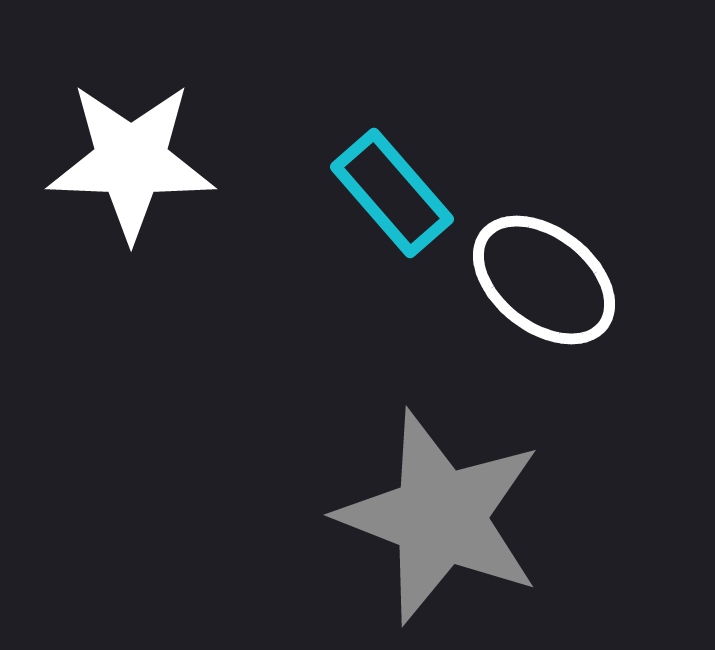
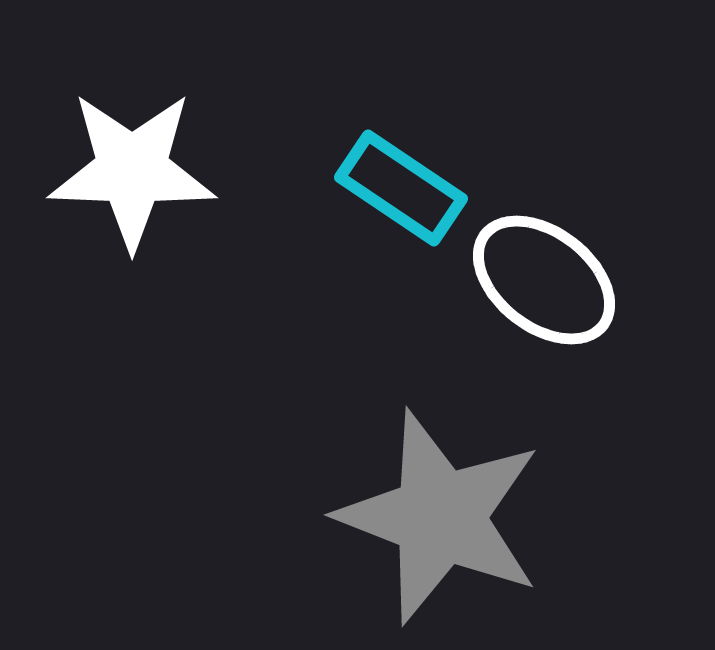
white star: moved 1 px right, 9 px down
cyan rectangle: moved 9 px right, 5 px up; rotated 15 degrees counterclockwise
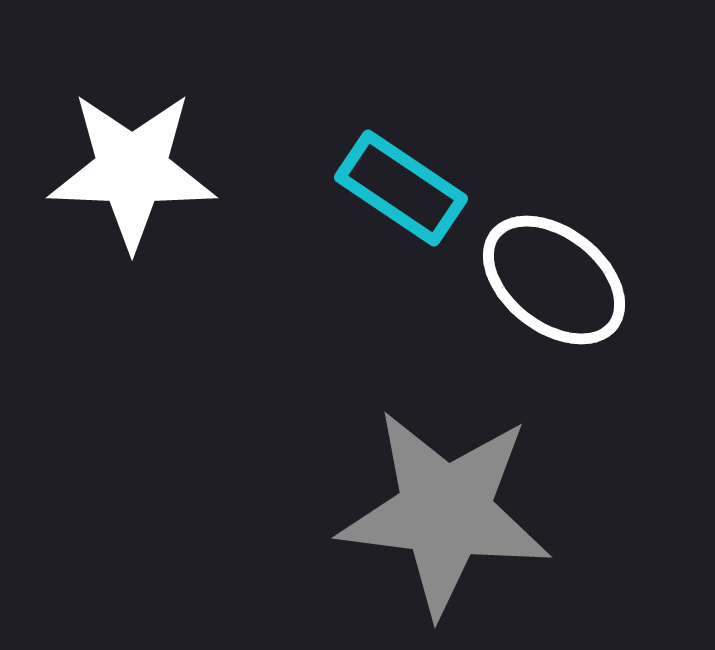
white ellipse: moved 10 px right
gray star: moved 5 px right, 5 px up; rotated 14 degrees counterclockwise
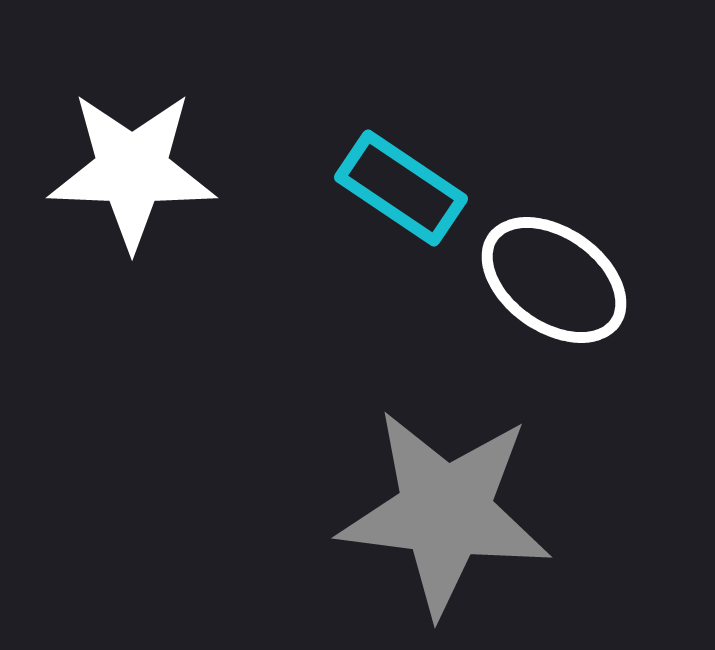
white ellipse: rotated 3 degrees counterclockwise
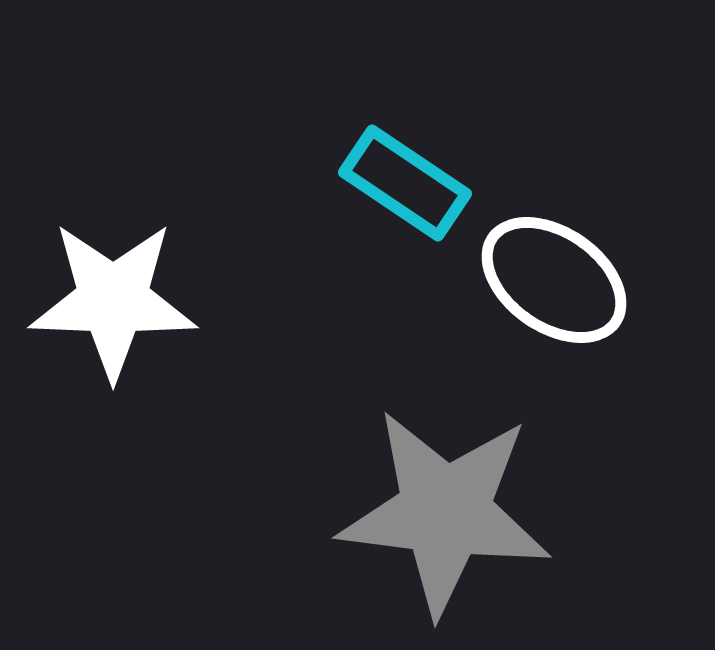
white star: moved 19 px left, 130 px down
cyan rectangle: moved 4 px right, 5 px up
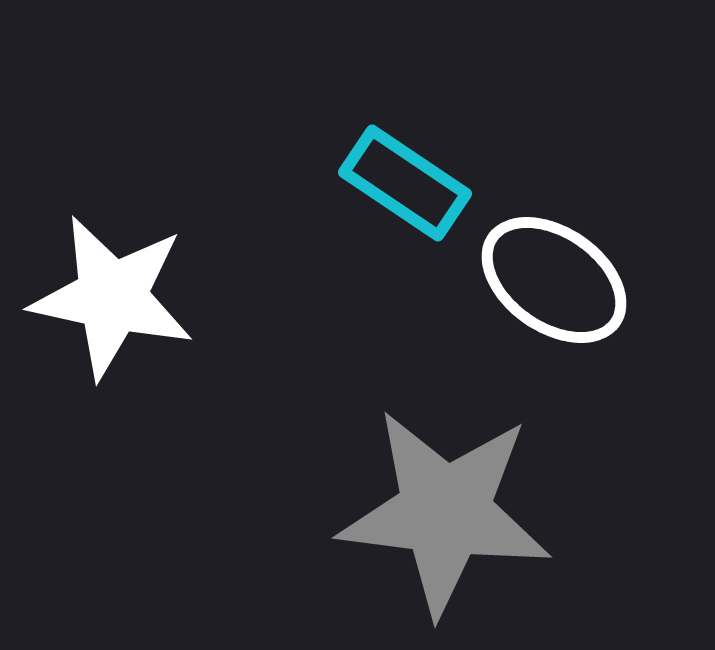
white star: moved 1 px left, 3 px up; rotated 10 degrees clockwise
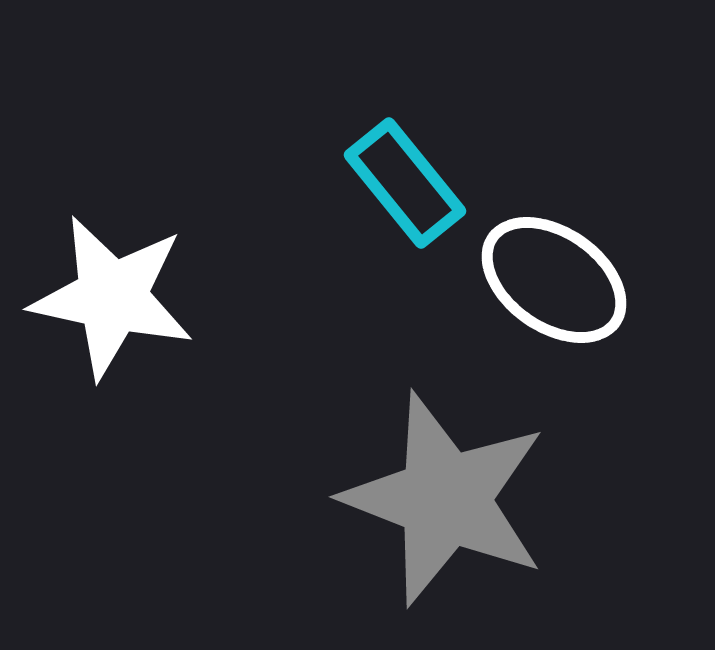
cyan rectangle: rotated 17 degrees clockwise
gray star: moved 13 px up; rotated 14 degrees clockwise
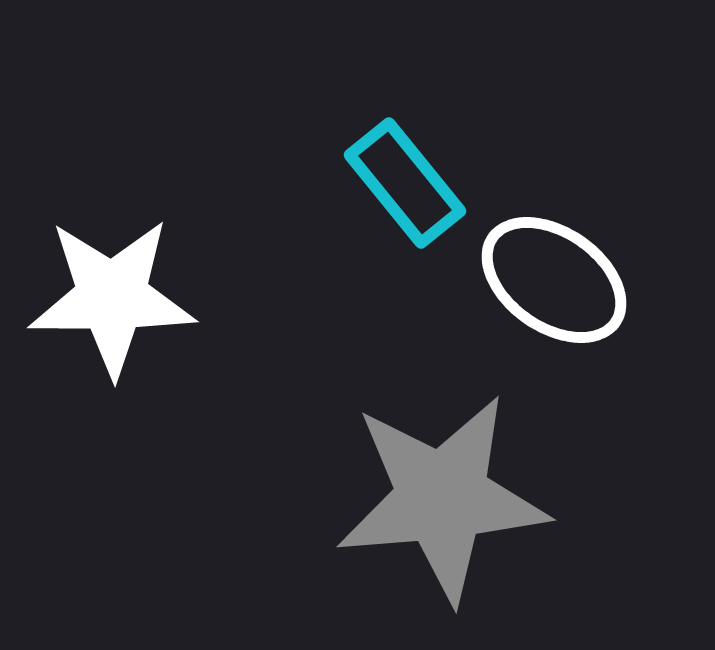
white star: rotated 12 degrees counterclockwise
gray star: moved 3 px left, 1 px up; rotated 26 degrees counterclockwise
